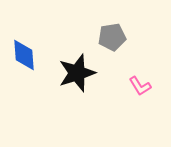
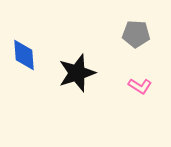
gray pentagon: moved 24 px right, 3 px up; rotated 12 degrees clockwise
pink L-shape: rotated 25 degrees counterclockwise
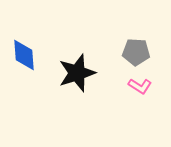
gray pentagon: moved 18 px down
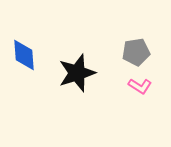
gray pentagon: rotated 12 degrees counterclockwise
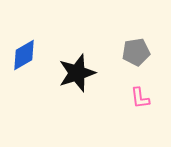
blue diamond: rotated 64 degrees clockwise
pink L-shape: moved 12 px down; rotated 50 degrees clockwise
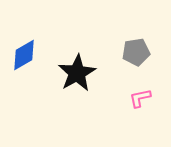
black star: rotated 12 degrees counterclockwise
pink L-shape: rotated 85 degrees clockwise
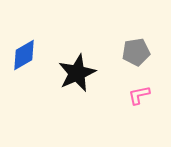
black star: rotated 6 degrees clockwise
pink L-shape: moved 1 px left, 3 px up
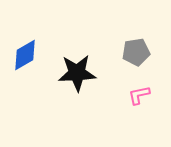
blue diamond: moved 1 px right
black star: rotated 21 degrees clockwise
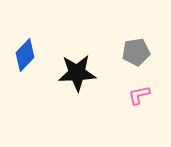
blue diamond: rotated 16 degrees counterclockwise
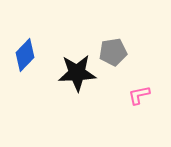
gray pentagon: moved 23 px left
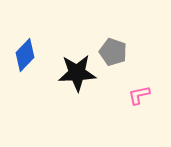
gray pentagon: rotated 28 degrees clockwise
